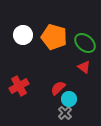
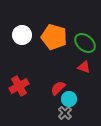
white circle: moved 1 px left
red triangle: rotated 16 degrees counterclockwise
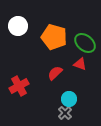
white circle: moved 4 px left, 9 px up
red triangle: moved 4 px left, 3 px up
red semicircle: moved 3 px left, 15 px up
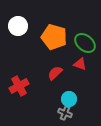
gray cross: rotated 24 degrees counterclockwise
